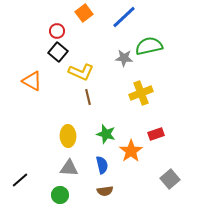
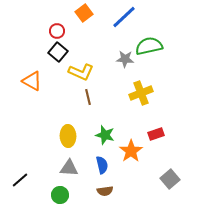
gray star: moved 1 px right, 1 px down
green star: moved 1 px left, 1 px down
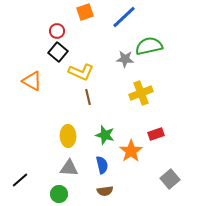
orange square: moved 1 px right, 1 px up; rotated 18 degrees clockwise
green circle: moved 1 px left, 1 px up
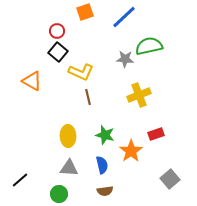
yellow cross: moved 2 px left, 2 px down
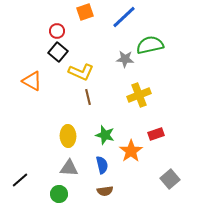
green semicircle: moved 1 px right, 1 px up
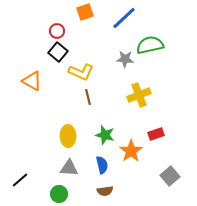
blue line: moved 1 px down
gray square: moved 3 px up
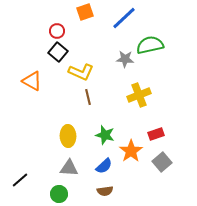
blue semicircle: moved 2 px right, 1 px down; rotated 60 degrees clockwise
gray square: moved 8 px left, 14 px up
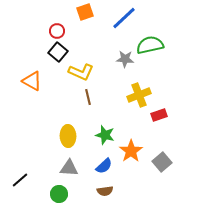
red rectangle: moved 3 px right, 19 px up
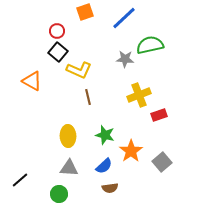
yellow L-shape: moved 2 px left, 2 px up
brown semicircle: moved 5 px right, 3 px up
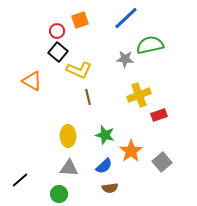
orange square: moved 5 px left, 8 px down
blue line: moved 2 px right
